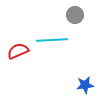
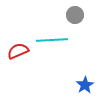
blue star: rotated 24 degrees counterclockwise
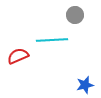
red semicircle: moved 5 px down
blue star: rotated 18 degrees clockwise
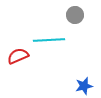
cyan line: moved 3 px left
blue star: moved 1 px left, 1 px down
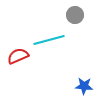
cyan line: rotated 12 degrees counterclockwise
blue star: rotated 18 degrees clockwise
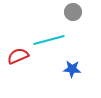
gray circle: moved 2 px left, 3 px up
blue star: moved 12 px left, 17 px up
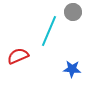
cyan line: moved 9 px up; rotated 52 degrees counterclockwise
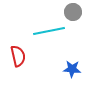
cyan line: rotated 56 degrees clockwise
red semicircle: rotated 100 degrees clockwise
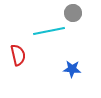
gray circle: moved 1 px down
red semicircle: moved 1 px up
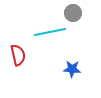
cyan line: moved 1 px right, 1 px down
